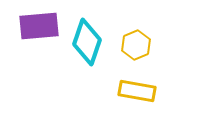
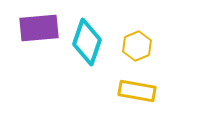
purple rectangle: moved 2 px down
yellow hexagon: moved 1 px right, 1 px down
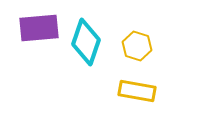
cyan diamond: moved 1 px left
yellow hexagon: rotated 20 degrees counterclockwise
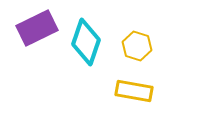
purple rectangle: moved 2 px left; rotated 21 degrees counterclockwise
yellow rectangle: moved 3 px left
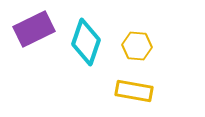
purple rectangle: moved 3 px left, 1 px down
yellow hexagon: rotated 12 degrees counterclockwise
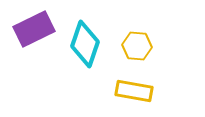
cyan diamond: moved 1 px left, 2 px down
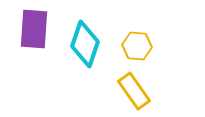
purple rectangle: rotated 60 degrees counterclockwise
yellow rectangle: rotated 45 degrees clockwise
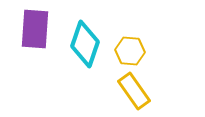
purple rectangle: moved 1 px right
yellow hexagon: moved 7 px left, 5 px down
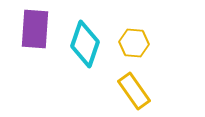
yellow hexagon: moved 4 px right, 8 px up
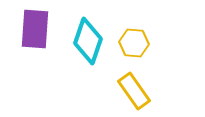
cyan diamond: moved 3 px right, 3 px up
